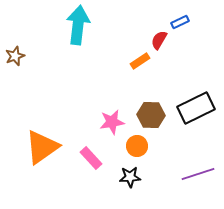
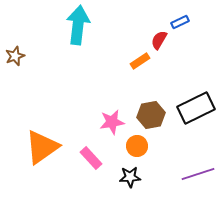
brown hexagon: rotated 12 degrees counterclockwise
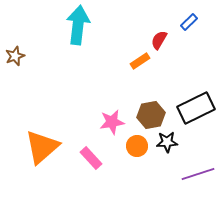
blue rectangle: moved 9 px right; rotated 18 degrees counterclockwise
orange triangle: rotated 6 degrees counterclockwise
black star: moved 37 px right, 35 px up
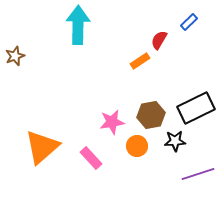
cyan arrow: rotated 6 degrees counterclockwise
black star: moved 8 px right, 1 px up
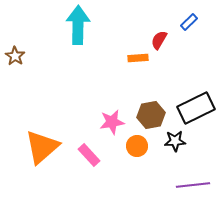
brown star: rotated 18 degrees counterclockwise
orange rectangle: moved 2 px left, 3 px up; rotated 30 degrees clockwise
pink rectangle: moved 2 px left, 3 px up
purple line: moved 5 px left, 11 px down; rotated 12 degrees clockwise
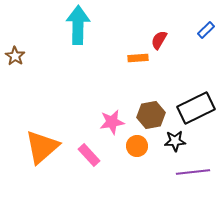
blue rectangle: moved 17 px right, 8 px down
purple line: moved 13 px up
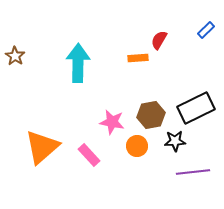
cyan arrow: moved 38 px down
pink star: rotated 20 degrees clockwise
